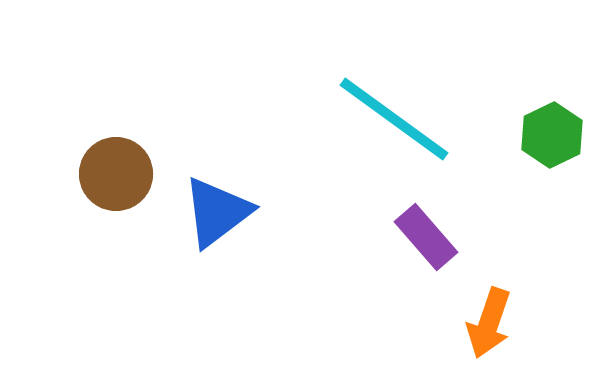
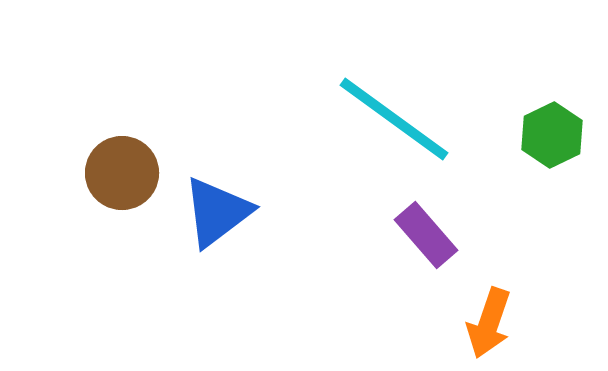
brown circle: moved 6 px right, 1 px up
purple rectangle: moved 2 px up
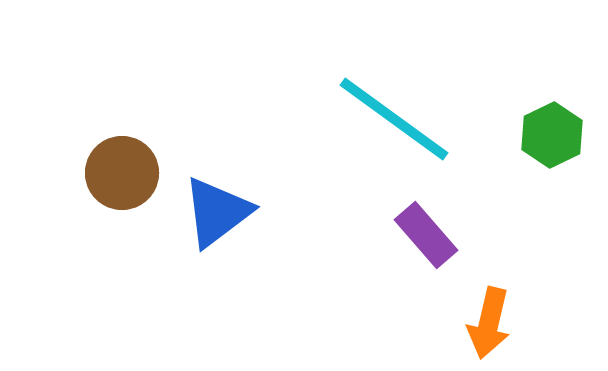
orange arrow: rotated 6 degrees counterclockwise
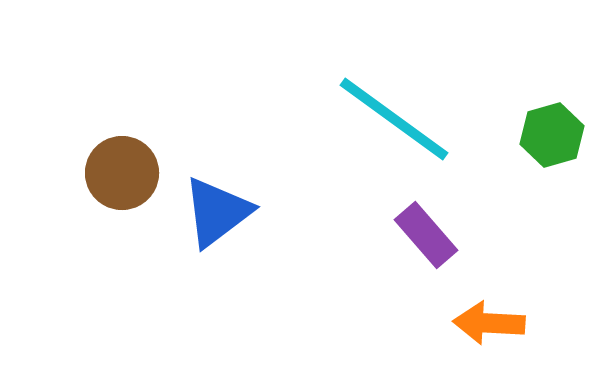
green hexagon: rotated 10 degrees clockwise
orange arrow: rotated 80 degrees clockwise
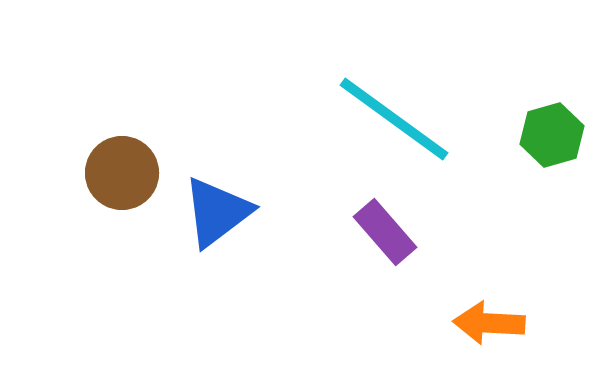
purple rectangle: moved 41 px left, 3 px up
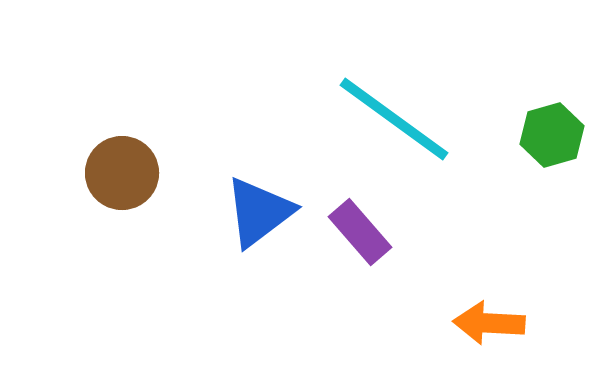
blue triangle: moved 42 px right
purple rectangle: moved 25 px left
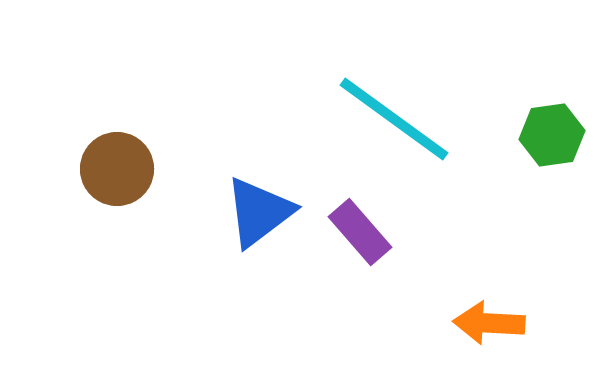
green hexagon: rotated 8 degrees clockwise
brown circle: moved 5 px left, 4 px up
